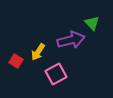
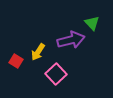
pink square: rotated 15 degrees counterclockwise
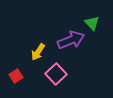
purple arrow: rotated 8 degrees counterclockwise
red square: moved 15 px down; rotated 24 degrees clockwise
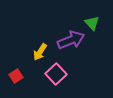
yellow arrow: moved 2 px right
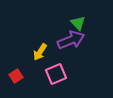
green triangle: moved 14 px left
pink square: rotated 20 degrees clockwise
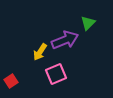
green triangle: moved 10 px right; rotated 28 degrees clockwise
purple arrow: moved 6 px left
red square: moved 5 px left, 5 px down
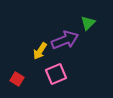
yellow arrow: moved 1 px up
red square: moved 6 px right, 2 px up; rotated 24 degrees counterclockwise
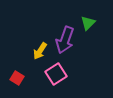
purple arrow: rotated 132 degrees clockwise
pink square: rotated 10 degrees counterclockwise
red square: moved 1 px up
